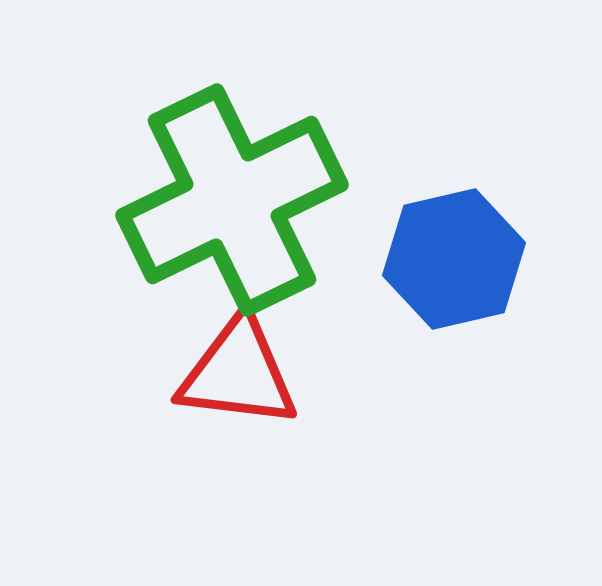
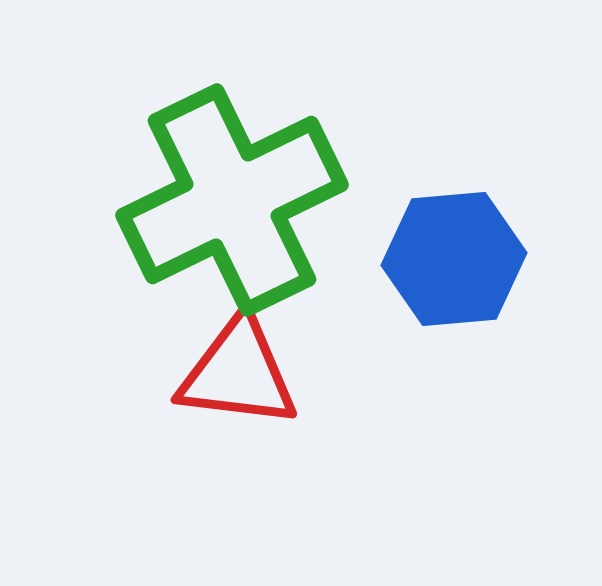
blue hexagon: rotated 8 degrees clockwise
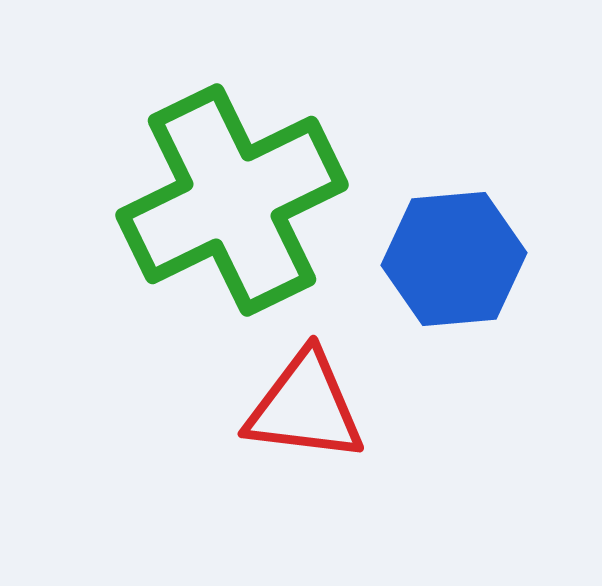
red triangle: moved 67 px right, 34 px down
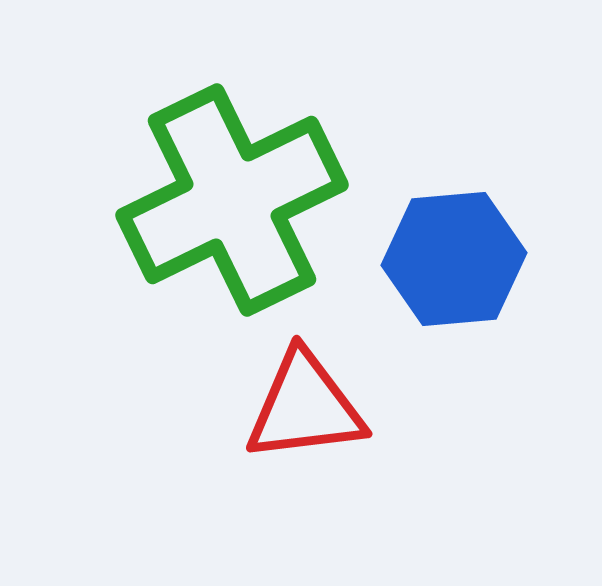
red triangle: rotated 14 degrees counterclockwise
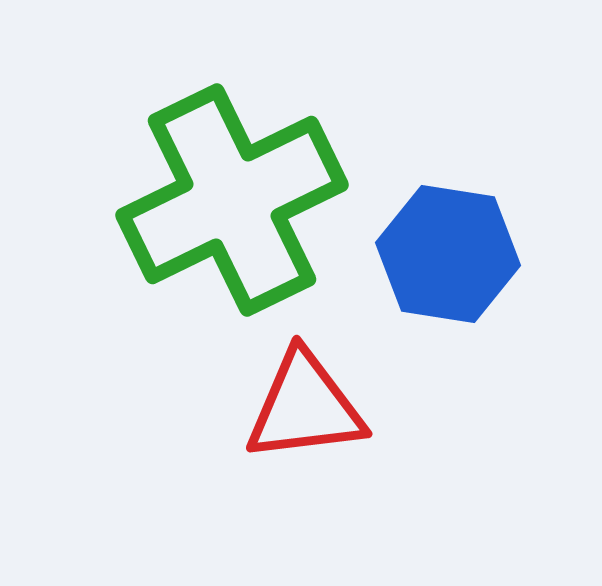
blue hexagon: moved 6 px left, 5 px up; rotated 14 degrees clockwise
